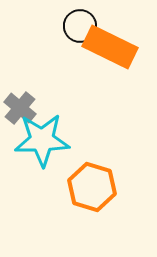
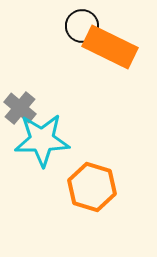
black circle: moved 2 px right
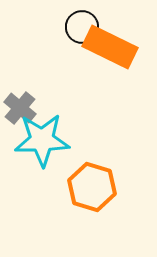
black circle: moved 1 px down
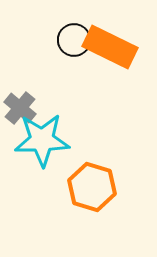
black circle: moved 8 px left, 13 px down
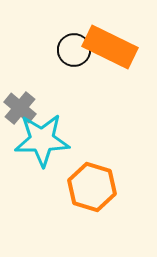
black circle: moved 10 px down
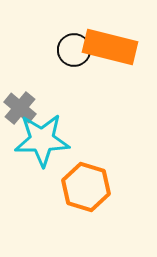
orange rectangle: rotated 12 degrees counterclockwise
orange hexagon: moved 6 px left
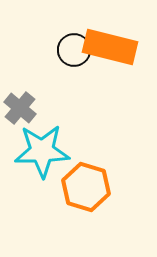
cyan star: moved 11 px down
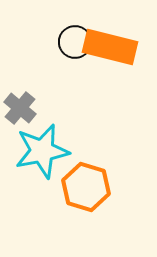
black circle: moved 1 px right, 8 px up
cyan star: rotated 10 degrees counterclockwise
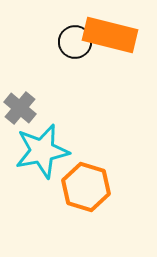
orange rectangle: moved 12 px up
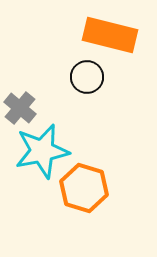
black circle: moved 12 px right, 35 px down
orange hexagon: moved 2 px left, 1 px down
